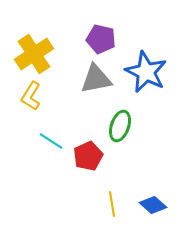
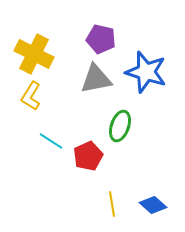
yellow cross: rotated 30 degrees counterclockwise
blue star: rotated 9 degrees counterclockwise
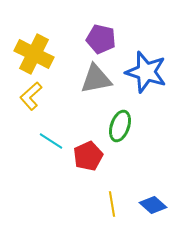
yellow L-shape: rotated 16 degrees clockwise
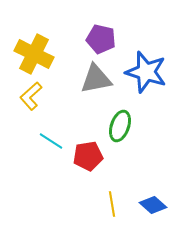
red pentagon: rotated 16 degrees clockwise
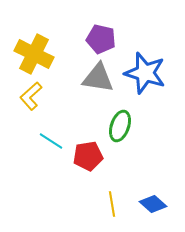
blue star: moved 1 px left, 1 px down
gray triangle: moved 2 px right, 1 px up; rotated 20 degrees clockwise
blue diamond: moved 1 px up
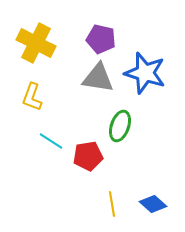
yellow cross: moved 2 px right, 11 px up
yellow L-shape: moved 1 px right, 1 px down; rotated 28 degrees counterclockwise
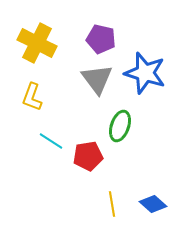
yellow cross: moved 1 px right
gray triangle: moved 1 px left, 1 px down; rotated 44 degrees clockwise
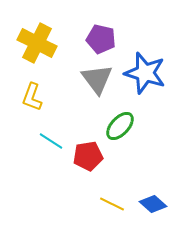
green ellipse: rotated 24 degrees clockwise
yellow line: rotated 55 degrees counterclockwise
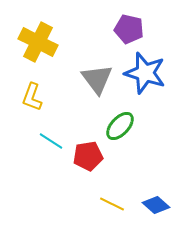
purple pentagon: moved 28 px right, 10 px up
yellow cross: moved 1 px right, 1 px up
blue diamond: moved 3 px right, 1 px down
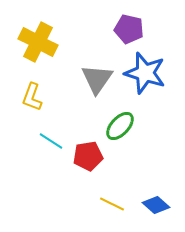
gray triangle: rotated 12 degrees clockwise
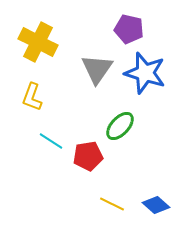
gray triangle: moved 10 px up
